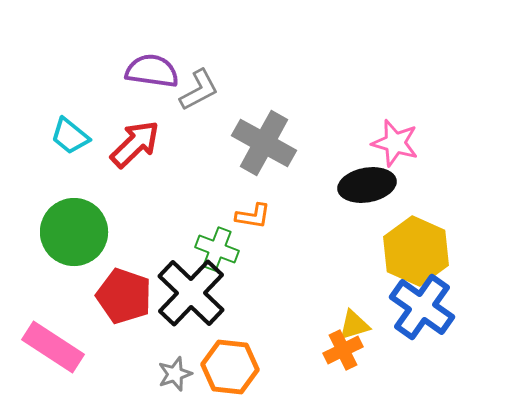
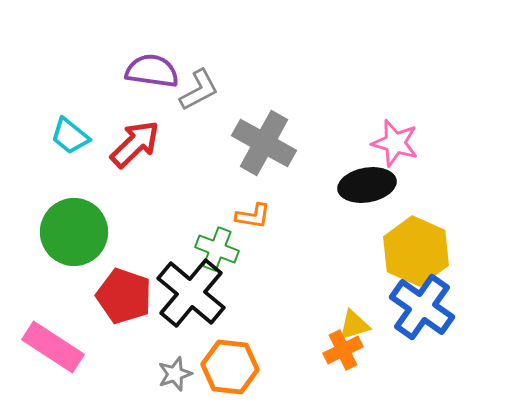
black cross: rotated 4 degrees counterclockwise
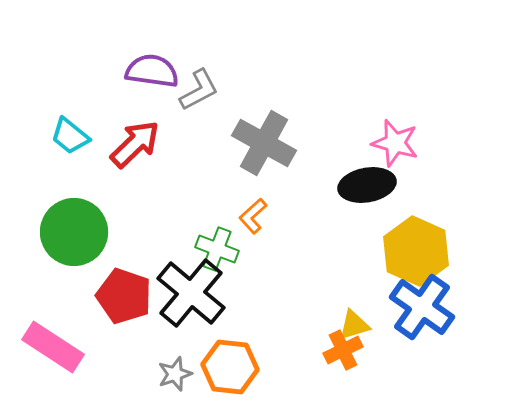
orange L-shape: rotated 129 degrees clockwise
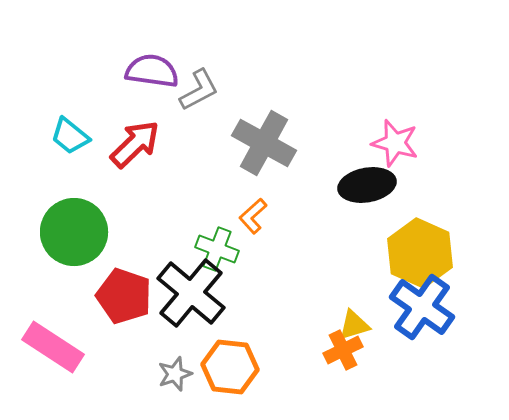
yellow hexagon: moved 4 px right, 2 px down
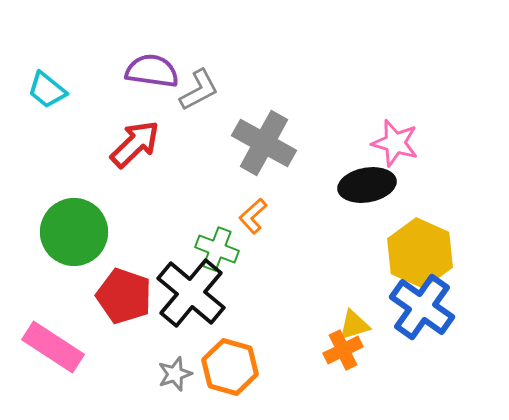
cyan trapezoid: moved 23 px left, 46 px up
orange hexagon: rotated 10 degrees clockwise
